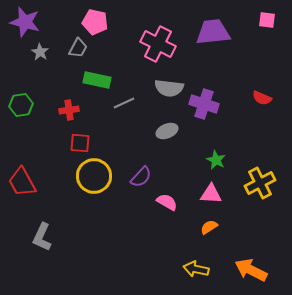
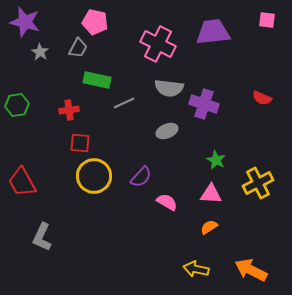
green hexagon: moved 4 px left
yellow cross: moved 2 px left
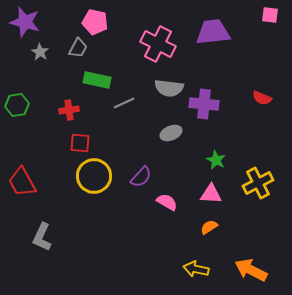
pink square: moved 3 px right, 5 px up
purple cross: rotated 12 degrees counterclockwise
gray ellipse: moved 4 px right, 2 px down
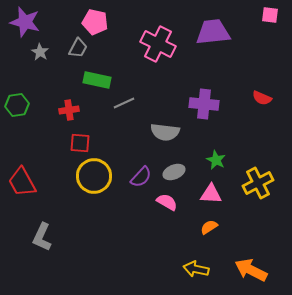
gray semicircle: moved 4 px left, 44 px down
gray ellipse: moved 3 px right, 39 px down
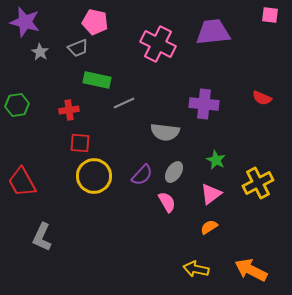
gray trapezoid: rotated 40 degrees clockwise
gray ellipse: rotated 35 degrees counterclockwise
purple semicircle: moved 1 px right, 2 px up
pink triangle: rotated 40 degrees counterclockwise
pink semicircle: rotated 30 degrees clockwise
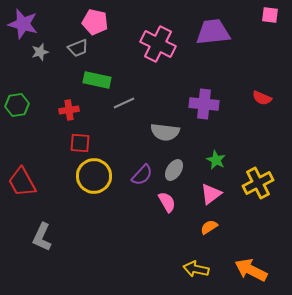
purple star: moved 2 px left, 2 px down
gray star: rotated 24 degrees clockwise
gray ellipse: moved 2 px up
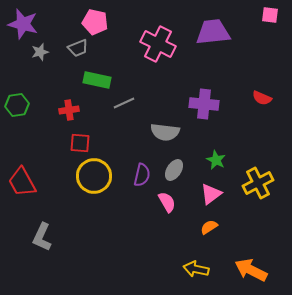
purple semicircle: rotated 30 degrees counterclockwise
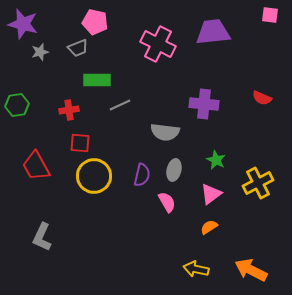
green rectangle: rotated 12 degrees counterclockwise
gray line: moved 4 px left, 2 px down
gray ellipse: rotated 20 degrees counterclockwise
red trapezoid: moved 14 px right, 16 px up
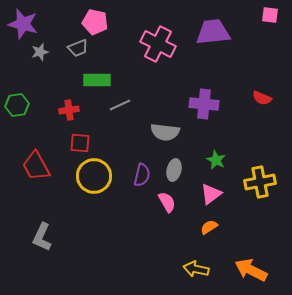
yellow cross: moved 2 px right, 1 px up; rotated 16 degrees clockwise
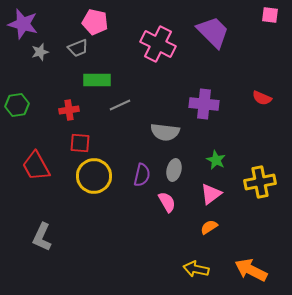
purple trapezoid: rotated 51 degrees clockwise
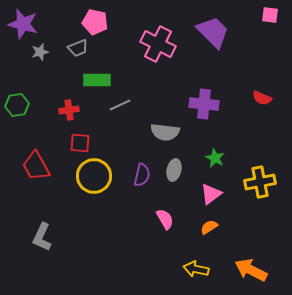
green star: moved 1 px left, 2 px up
pink semicircle: moved 2 px left, 17 px down
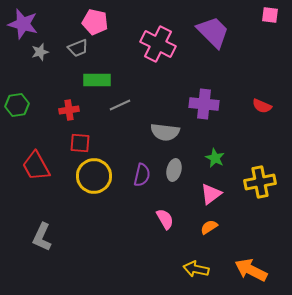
red semicircle: moved 8 px down
